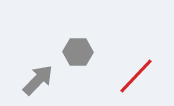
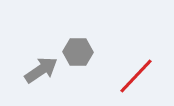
gray arrow: moved 3 px right, 10 px up; rotated 12 degrees clockwise
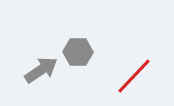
red line: moved 2 px left
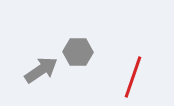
red line: moved 1 px left, 1 px down; rotated 24 degrees counterclockwise
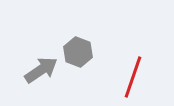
gray hexagon: rotated 20 degrees clockwise
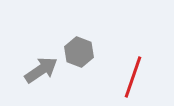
gray hexagon: moved 1 px right
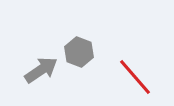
red line: moved 2 px right; rotated 60 degrees counterclockwise
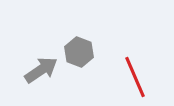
red line: rotated 18 degrees clockwise
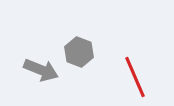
gray arrow: rotated 56 degrees clockwise
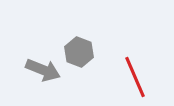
gray arrow: moved 2 px right
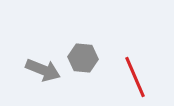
gray hexagon: moved 4 px right, 6 px down; rotated 16 degrees counterclockwise
